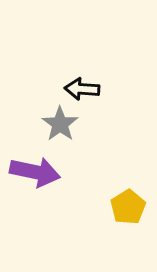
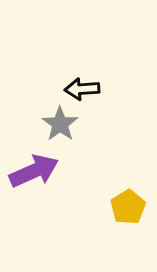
black arrow: rotated 8 degrees counterclockwise
purple arrow: moved 1 px left, 1 px up; rotated 36 degrees counterclockwise
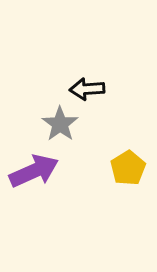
black arrow: moved 5 px right
yellow pentagon: moved 39 px up
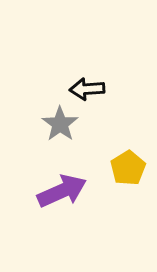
purple arrow: moved 28 px right, 20 px down
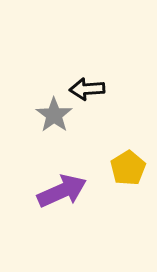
gray star: moved 6 px left, 9 px up
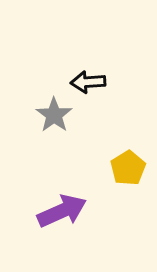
black arrow: moved 1 px right, 7 px up
purple arrow: moved 20 px down
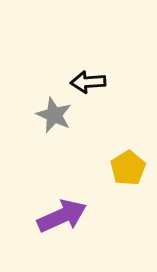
gray star: rotated 12 degrees counterclockwise
purple arrow: moved 5 px down
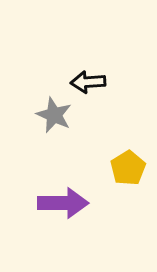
purple arrow: moved 1 px right, 13 px up; rotated 24 degrees clockwise
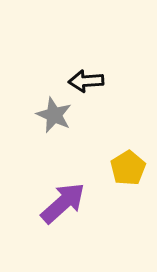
black arrow: moved 2 px left, 1 px up
purple arrow: rotated 42 degrees counterclockwise
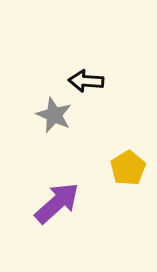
black arrow: rotated 8 degrees clockwise
purple arrow: moved 6 px left
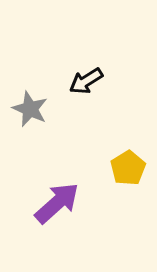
black arrow: rotated 36 degrees counterclockwise
gray star: moved 24 px left, 6 px up
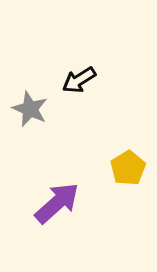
black arrow: moved 7 px left, 1 px up
